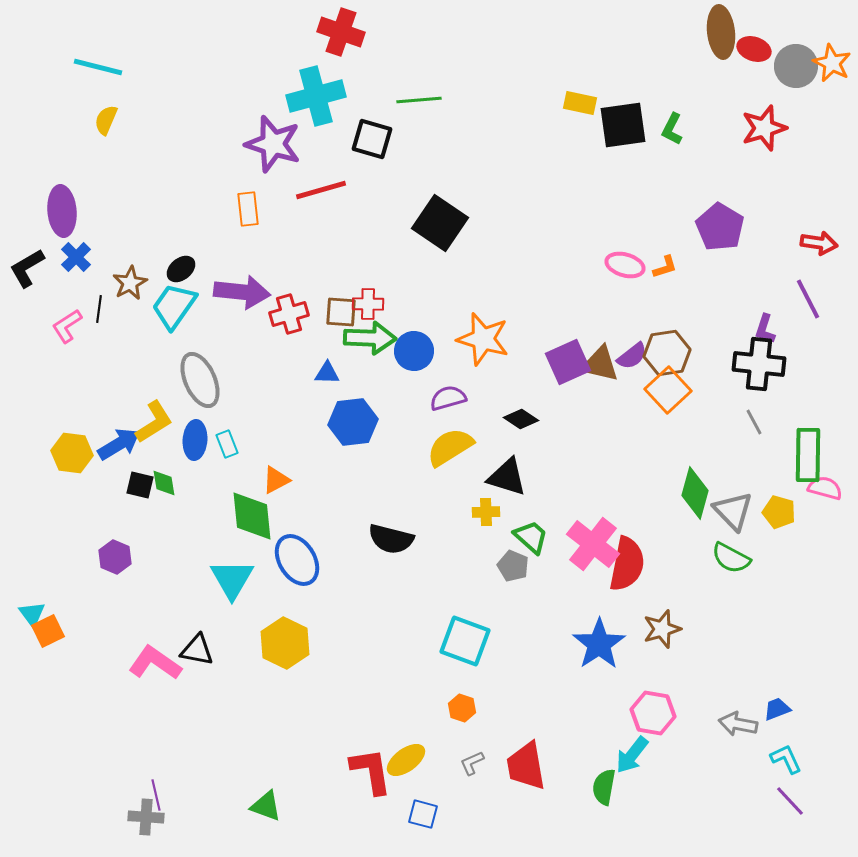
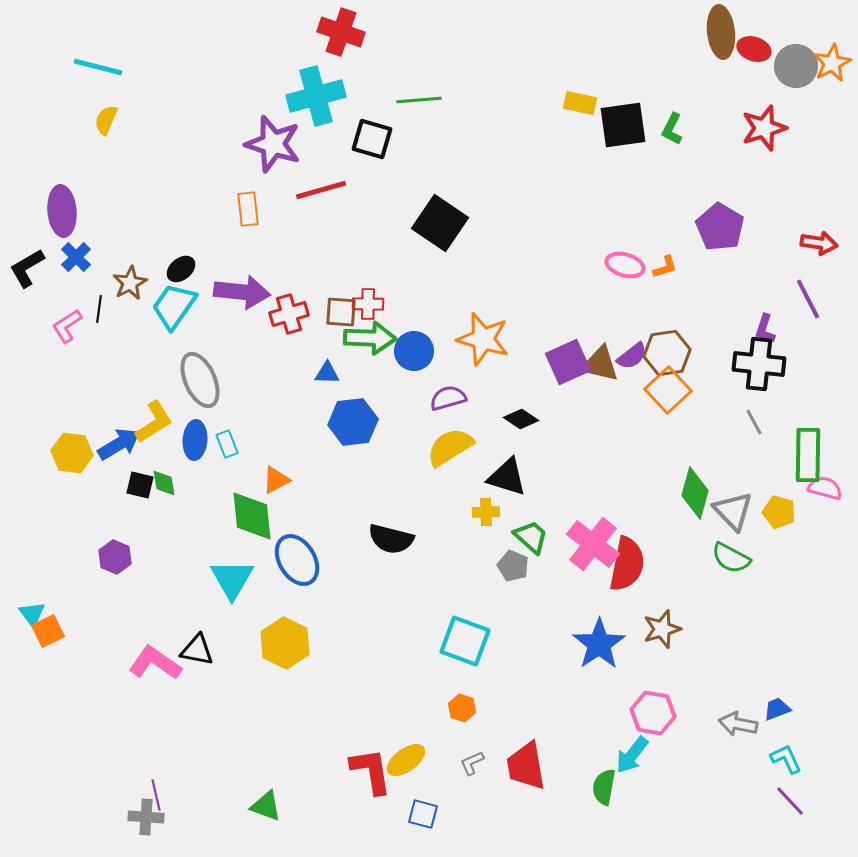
orange star at (832, 63): rotated 18 degrees clockwise
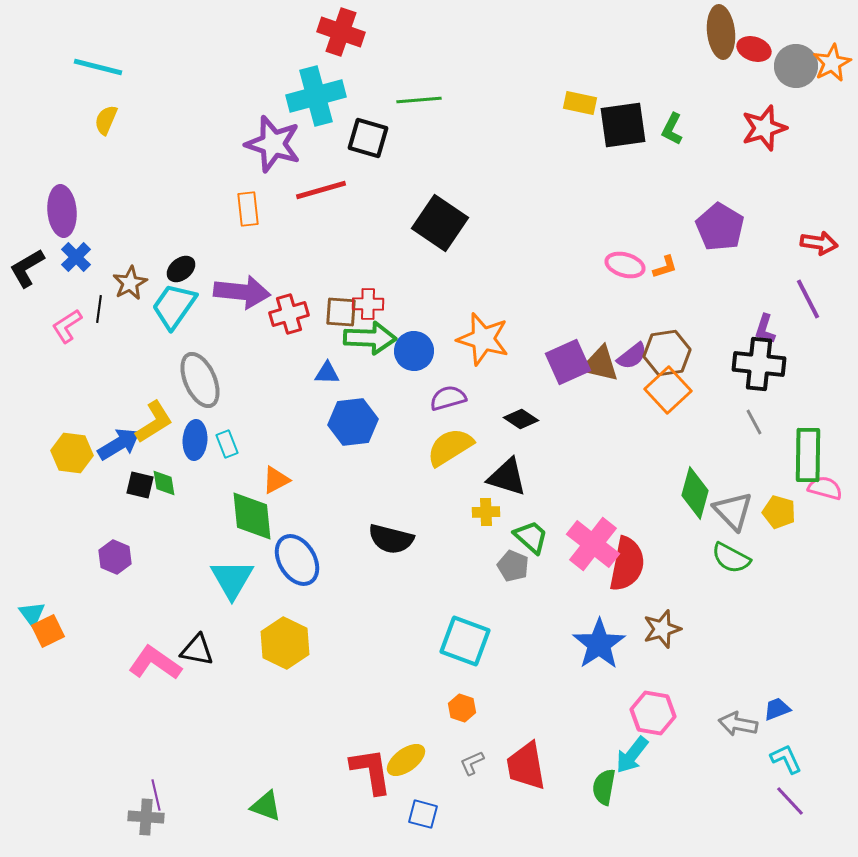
black square at (372, 139): moved 4 px left, 1 px up
